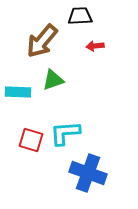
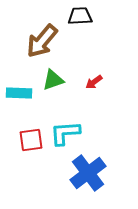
red arrow: moved 1 px left, 36 px down; rotated 30 degrees counterclockwise
cyan rectangle: moved 1 px right, 1 px down
red square: rotated 25 degrees counterclockwise
blue cross: rotated 33 degrees clockwise
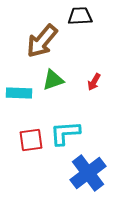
red arrow: rotated 24 degrees counterclockwise
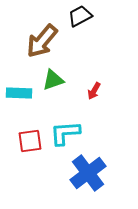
black trapezoid: rotated 25 degrees counterclockwise
red arrow: moved 9 px down
red square: moved 1 px left, 1 px down
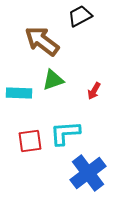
brown arrow: rotated 87 degrees clockwise
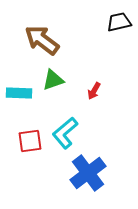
black trapezoid: moved 39 px right, 6 px down; rotated 15 degrees clockwise
brown arrow: moved 1 px up
cyan L-shape: rotated 36 degrees counterclockwise
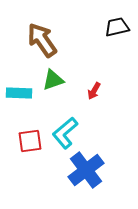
black trapezoid: moved 2 px left, 5 px down
brown arrow: rotated 18 degrees clockwise
blue cross: moved 2 px left, 3 px up
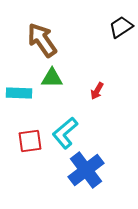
black trapezoid: moved 4 px right; rotated 20 degrees counterclockwise
green triangle: moved 1 px left, 2 px up; rotated 20 degrees clockwise
red arrow: moved 3 px right
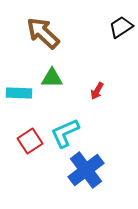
brown arrow: moved 1 px right, 7 px up; rotated 12 degrees counterclockwise
cyan L-shape: rotated 16 degrees clockwise
red square: rotated 25 degrees counterclockwise
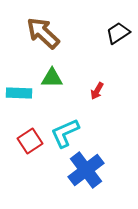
black trapezoid: moved 3 px left, 6 px down
